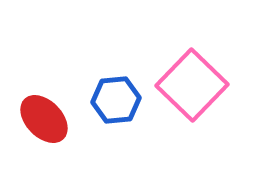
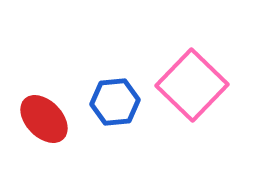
blue hexagon: moved 1 px left, 2 px down
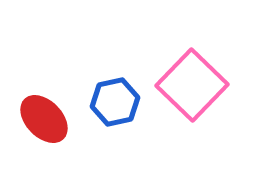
blue hexagon: rotated 6 degrees counterclockwise
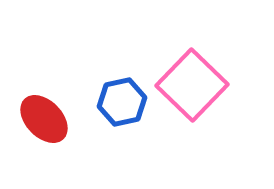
blue hexagon: moved 7 px right
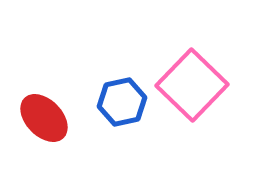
red ellipse: moved 1 px up
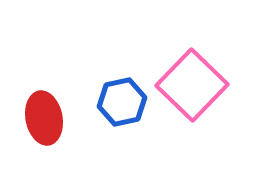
red ellipse: rotated 33 degrees clockwise
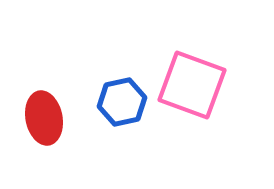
pink square: rotated 24 degrees counterclockwise
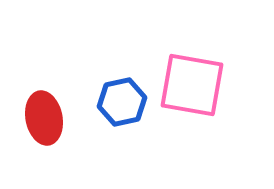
pink square: rotated 10 degrees counterclockwise
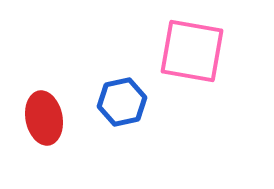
pink square: moved 34 px up
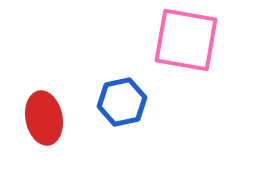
pink square: moved 6 px left, 11 px up
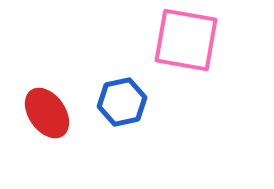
red ellipse: moved 3 px right, 5 px up; rotated 24 degrees counterclockwise
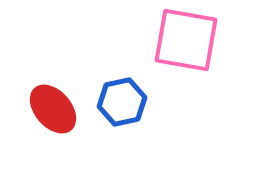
red ellipse: moved 6 px right, 4 px up; rotated 6 degrees counterclockwise
